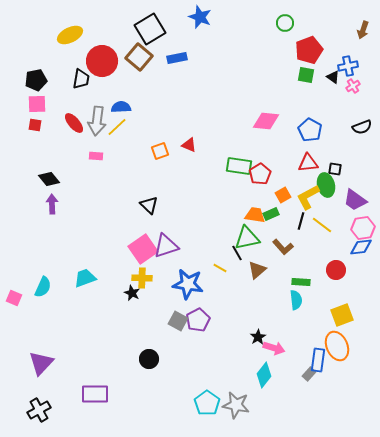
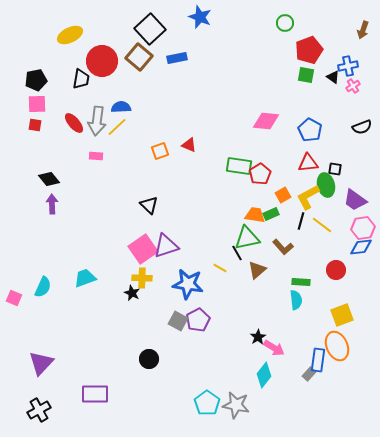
black square at (150, 29): rotated 12 degrees counterclockwise
pink arrow at (274, 348): rotated 15 degrees clockwise
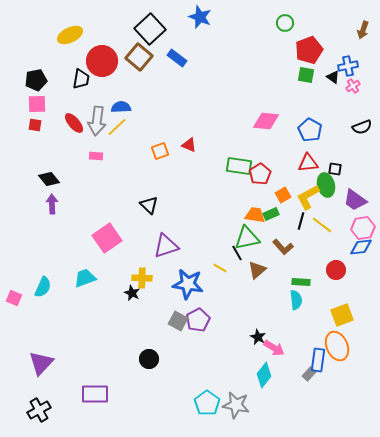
blue rectangle at (177, 58): rotated 48 degrees clockwise
pink square at (143, 249): moved 36 px left, 11 px up
black star at (258, 337): rotated 14 degrees counterclockwise
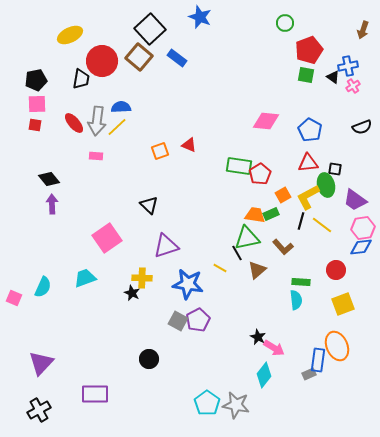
yellow square at (342, 315): moved 1 px right, 11 px up
gray rectangle at (309, 374): rotated 24 degrees clockwise
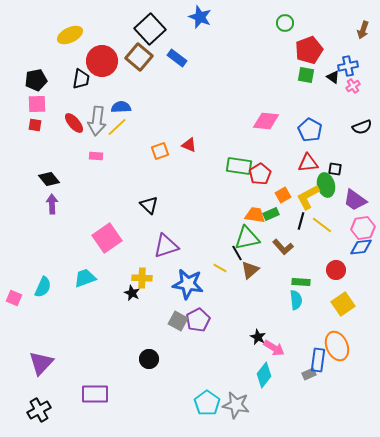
brown triangle at (257, 270): moved 7 px left
yellow square at (343, 304): rotated 15 degrees counterclockwise
